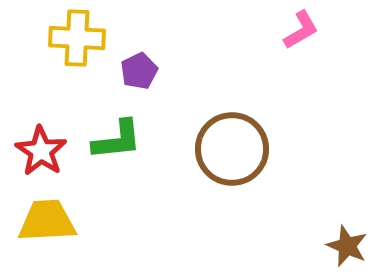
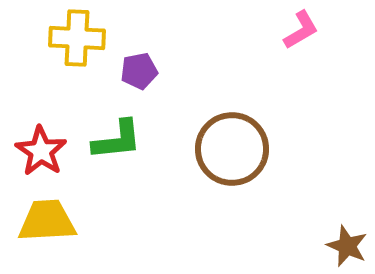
purple pentagon: rotated 15 degrees clockwise
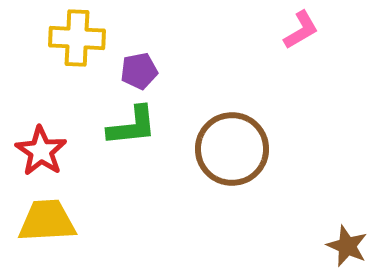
green L-shape: moved 15 px right, 14 px up
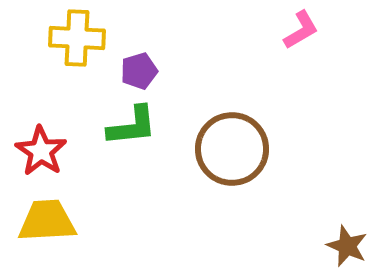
purple pentagon: rotated 6 degrees counterclockwise
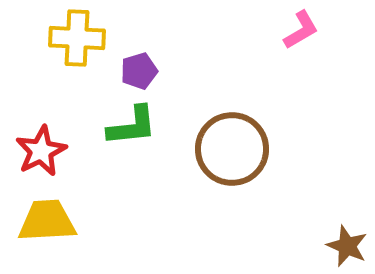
red star: rotated 12 degrees clockwise
